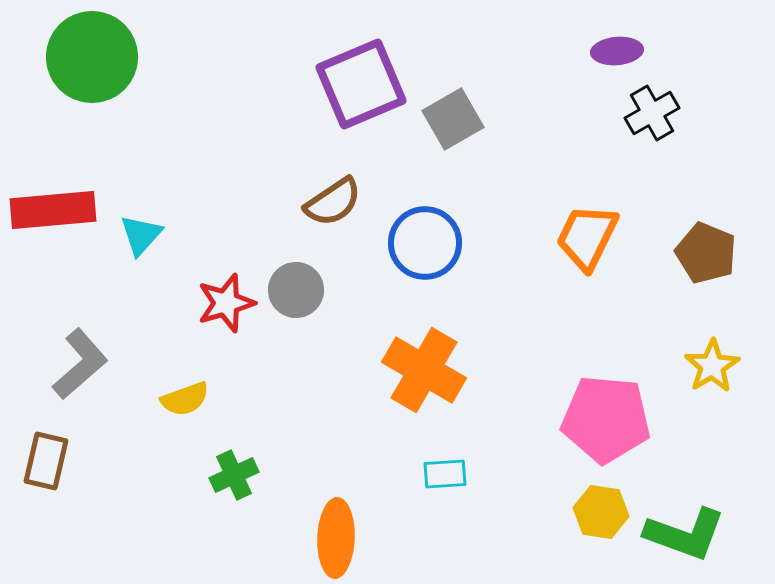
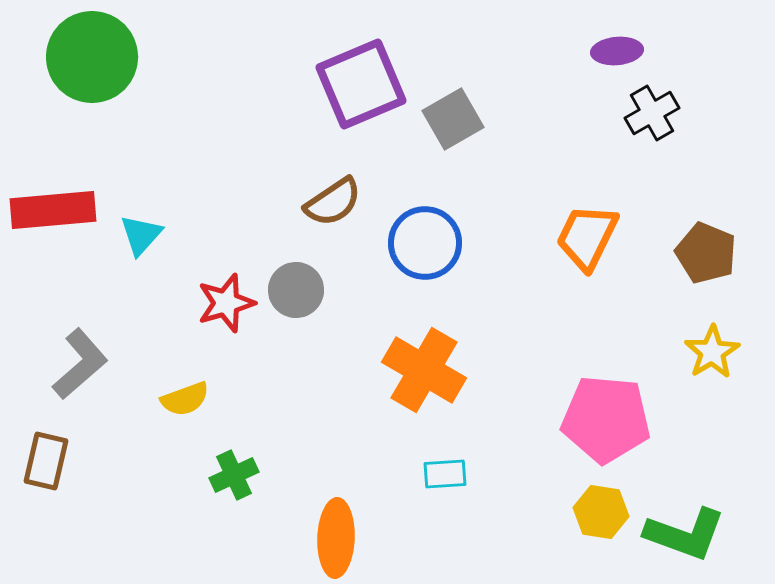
yellow star: moved 14 px up
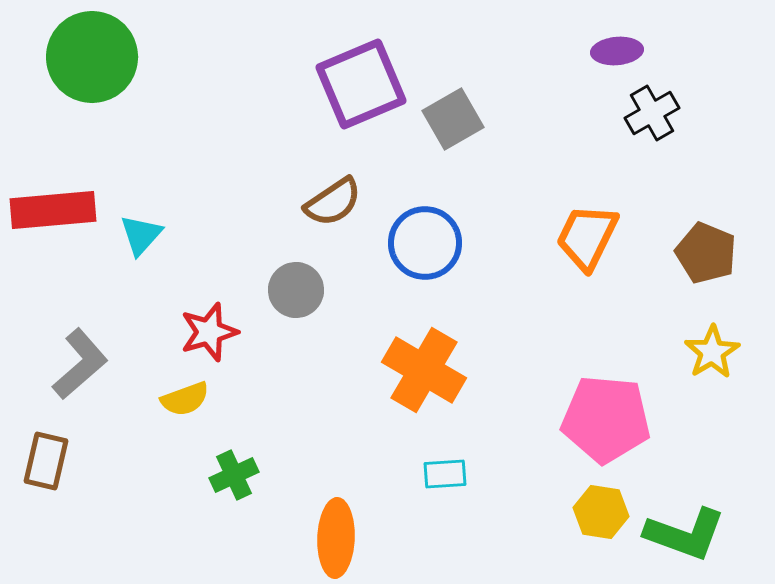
red star: moved 17 px left, 29 px down
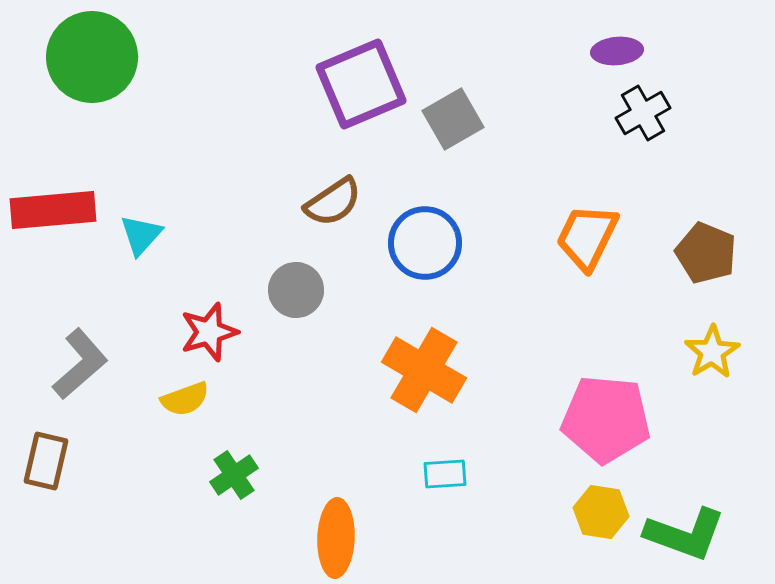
black cross: moved 9 px left
green cross: rotated 9 degrees counterclockwise
